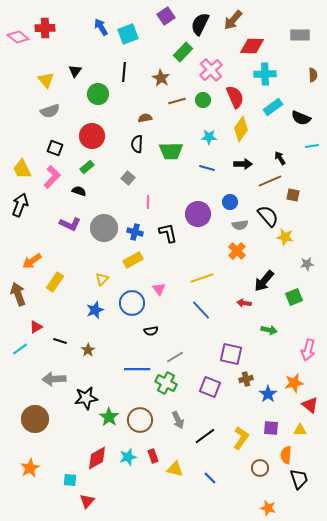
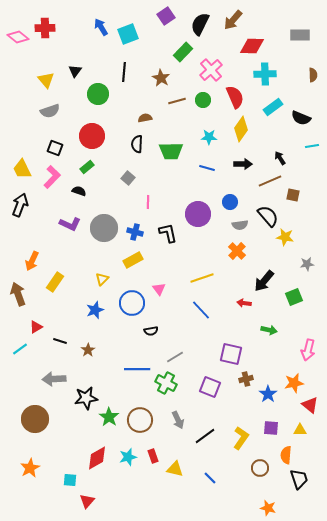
orange arrow at (32, 261): rotated 30 degrees counterclockwise
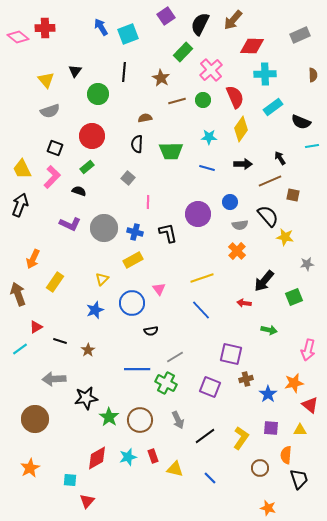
gray rectangle at (300, 35): rotated 24 degrees counterclockwise
black semicircle at (301, 118): moved 4 px down
orange arrow at (32, 261): moved 1 px right, 2 px up
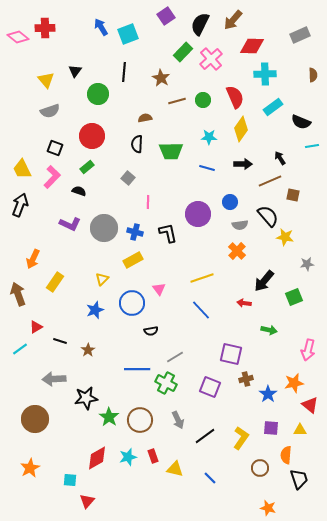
pink cross at (211, 70): moved 11 px up
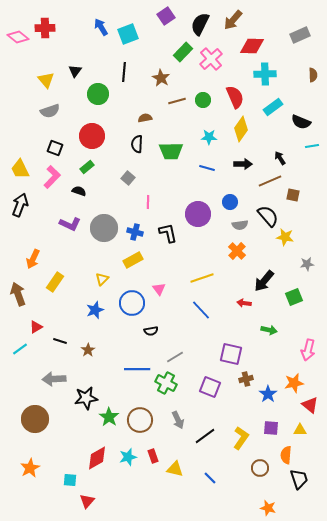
yellow trapezoid at (22, 169): moved 2 px left
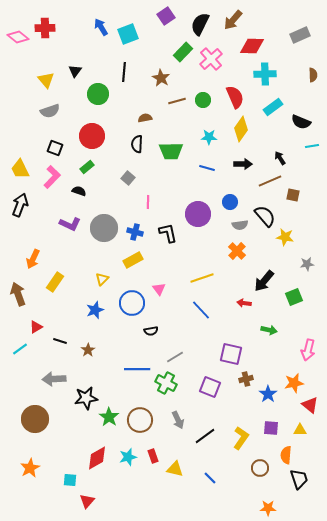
black semicircle at (268, 216): moved 3 px left
orange star at (268, 508): rotated 14 degrees counterclockwise
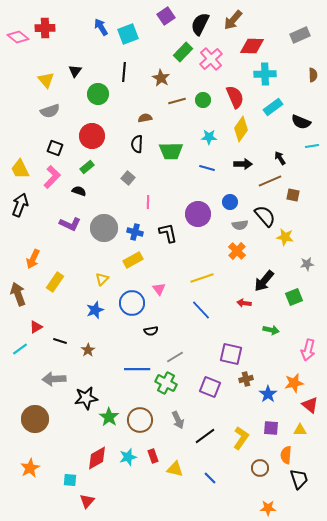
green arrow at (269, 330): moved 2 px right
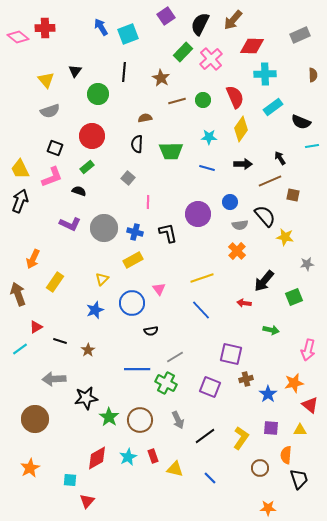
pink L-shape at (52, 177): rotated 25 degrees clockwise
black arrow at (20, 205): moved 4 px up
cyan star at (128, 457): rotated 12 degrees counterclockwise
